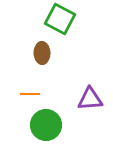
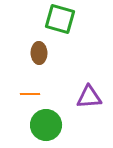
green square: rotated 12 degrees counterclockwise
brown ellipse: moved 3 px left
purple triangle: moved 1 px left, 2 px up
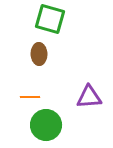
green square: moved 10 px left
brown ellipse: moved 1 px down
orange line: moved 3 px down
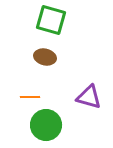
green square: moved 1 px right, 1 px down
brown ellipse: moved 6 px right, 3 px down; rotated 75 degrees counterclockwise
purple triangle: rotated 20 degrees clockwise
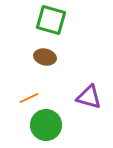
orange line: moved 1 px left, 1 px down; rotated 24 degrees counterclockwise
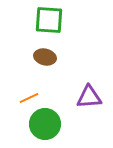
green square: moved 2 px left; rotated 12 degrees counterclockwise
purple triangle: rotated 20 degrees counterclockwise
green circle: moved 1 px left, 1 px up
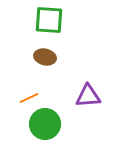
purple triangle: moved 1 px left, 1 px up
